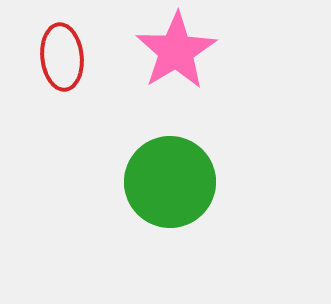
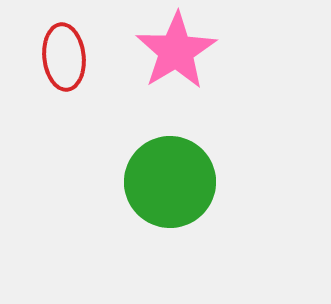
red ellipse: moved 2 px right
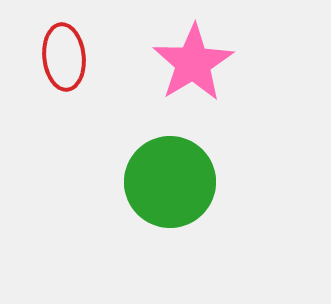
pink star: moved 17 px right, 12 px down
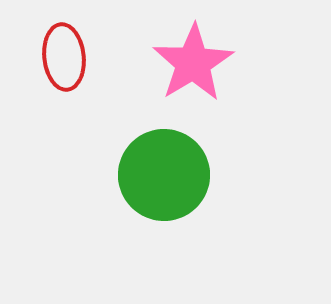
green circle: moved 6 px left, 7 px up
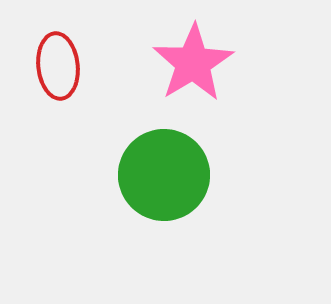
red ellipse: moved 6 px left, 9 px down
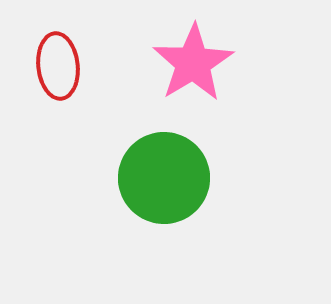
green circle: moved 3 px down
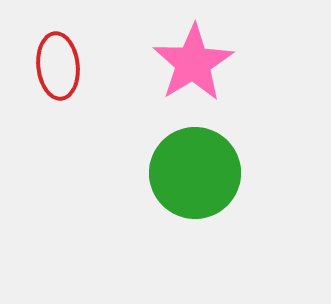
green circle: moved 31 px right, 5 px up
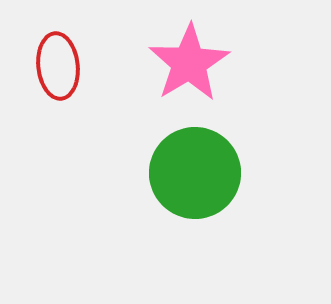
pink star: moved 4 px left
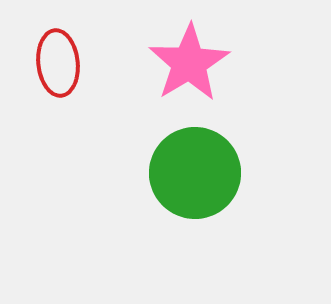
red ellipse: moved 3 px up
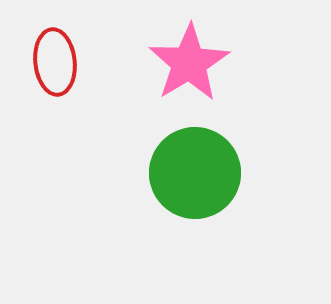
red ellipse: moved 3 px left, 1 px up
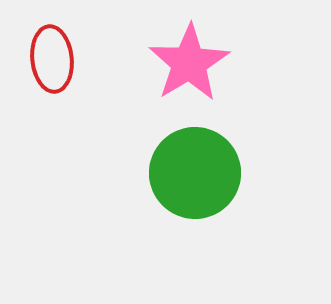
red ellipse: moved 3 px left, 3 px up
